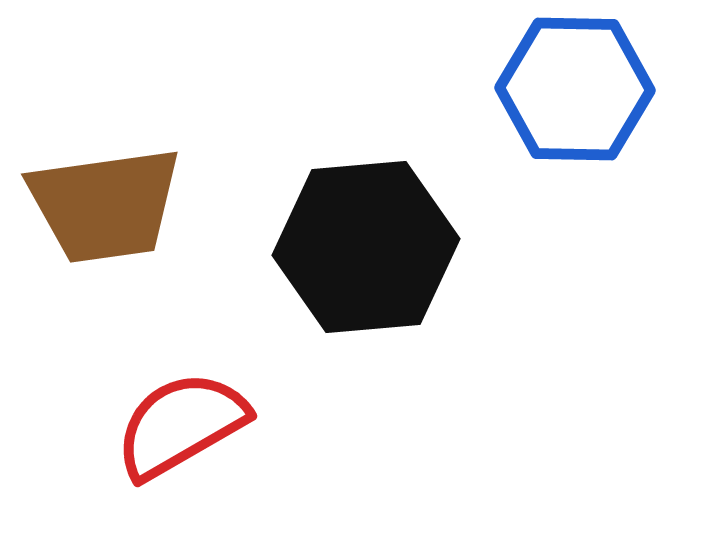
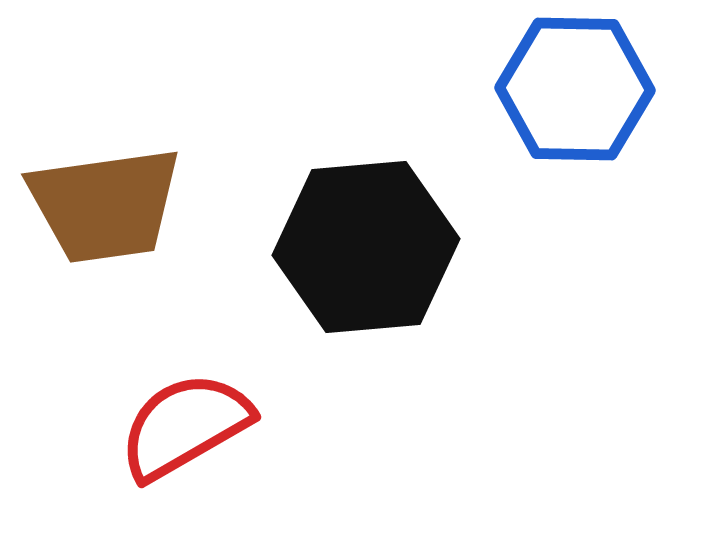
red semicircle: moved 4 px right, 1 px down
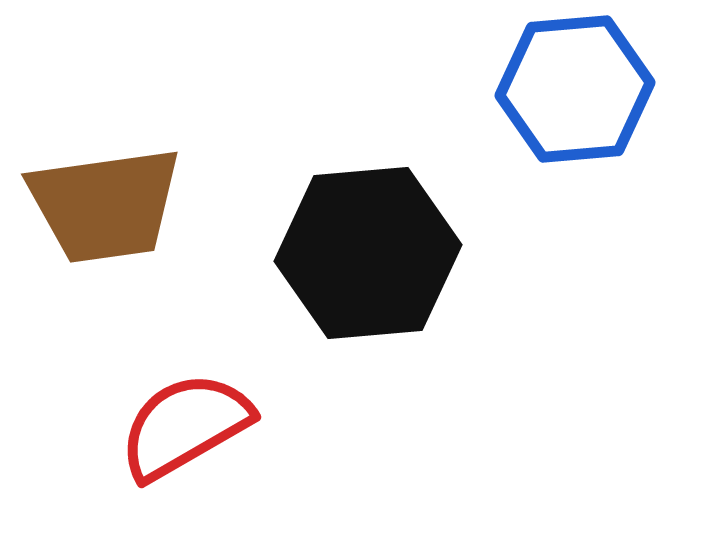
blue hexagon: rotated 6 degrees counterclockwise
black hexagon: moved 2 px right, 6 px down
